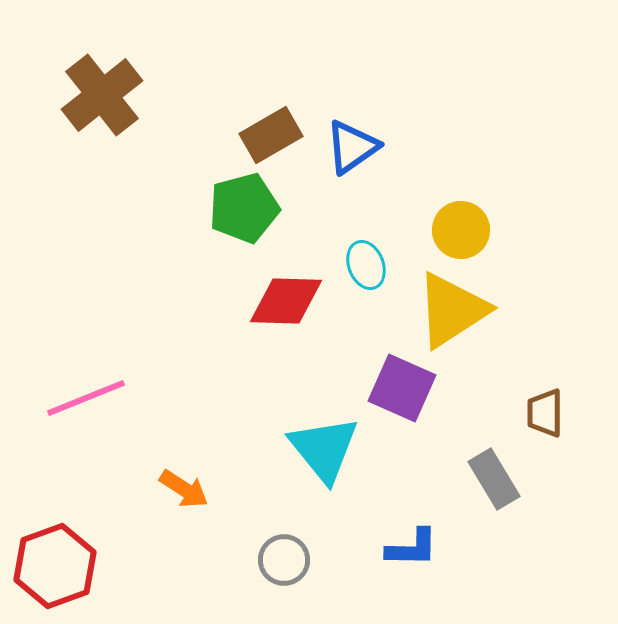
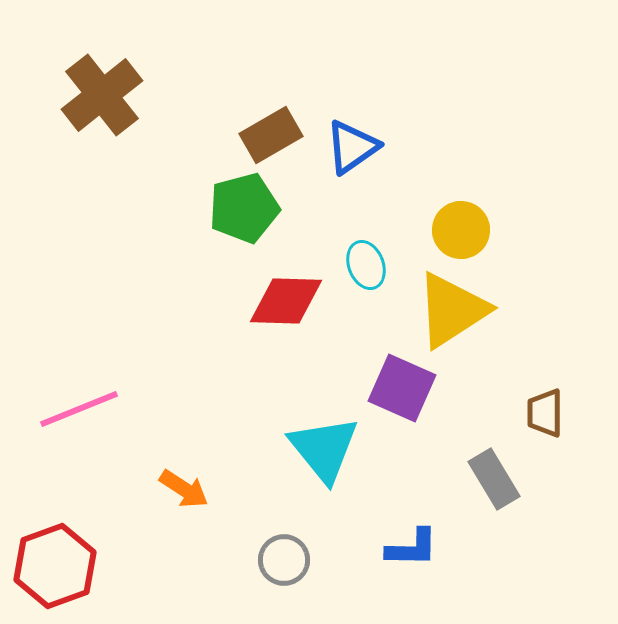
pink line: moved 7 px left, 11 px down
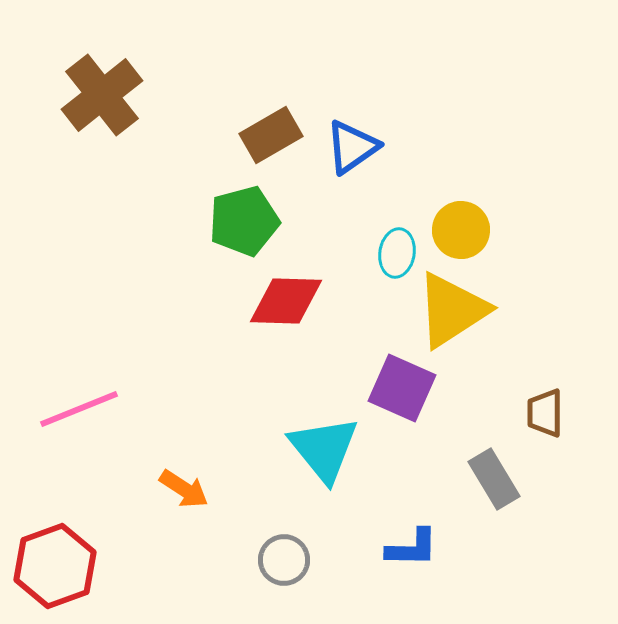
green pentagon: moved 13 px down
cyan ellipse: moved 31 px right, 12 px up; rotated 30 degrees clockwise
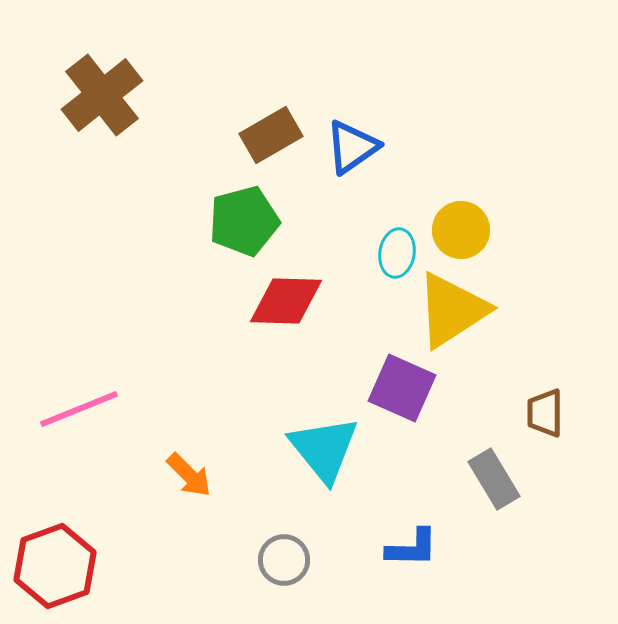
orange arrow: moved 5 px right, 14 px up; rotated 12 degrees clockwise
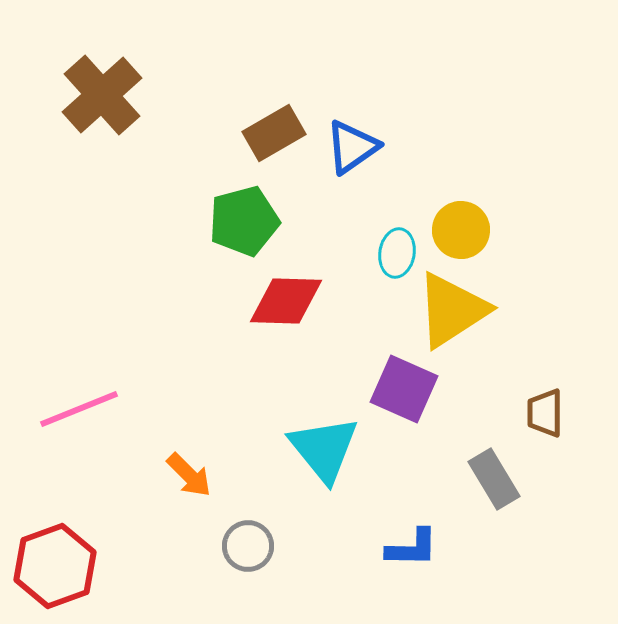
brown cross: rotated 4 degrees counterclockwise
brown rectangle: moved 3 px right, 2 px up
purple square: moved 2 px right, 1 px down
gray circle: moved 36 px left, 14 px up
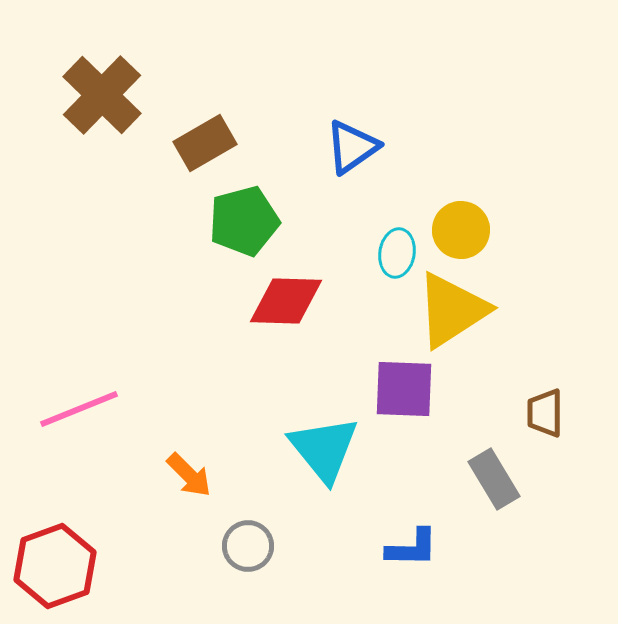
brown cross: rotated 4 degrees counterclockwise
brown rectangle: moved 69 px left, 10 px down
purple square: rotated 22 degrees counterclockwise
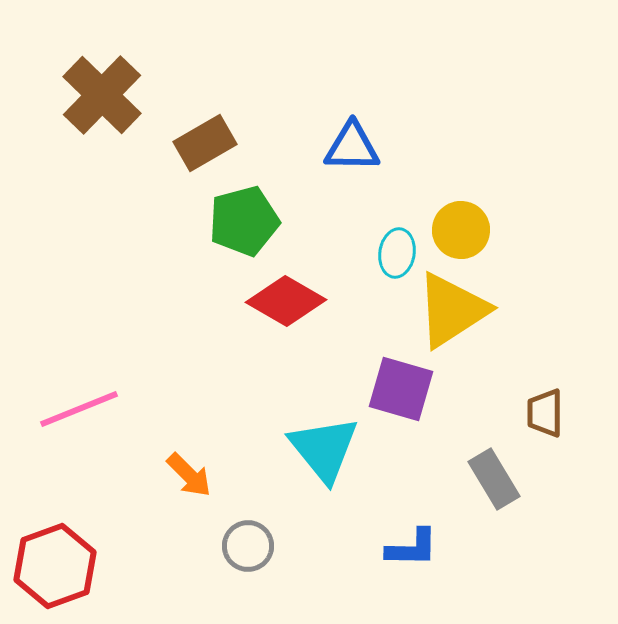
blue triangle: rotated 36 degrees clockwise
red diamond: rotated 28 degrees clockwise
purple square: moved 3 px left; rotated 14 degrees clockwise
